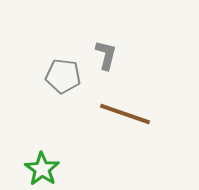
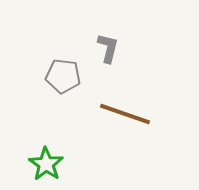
gray L-shape: moved 2 px right, 7 px up
green star: moved 4 px right, 5 px up
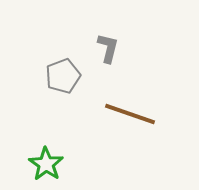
gray pentagon: rotated 28 degrees counterclockwise
brown line: moved 5 px right
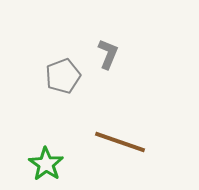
gray L-shape: moved 6 px down; rotated 8 degrees clockwise
brown line: moved 10 px left, 28 px down
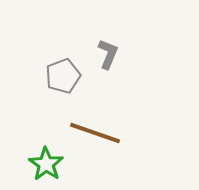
brown line: moved 25 px left, 9 px up
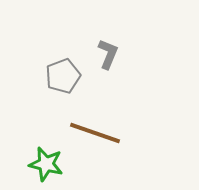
green star: rotated 20 degrees counterclockwise
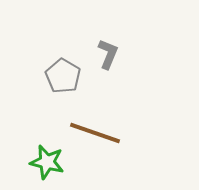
gray pentagon: rotated 20 degrees counterclockwise
green star: moved 1 px right, 2 px up
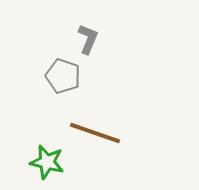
gray L-shape: moved 20 px left, 15 px up
gray pentagon: rotated 12 degrees counterclockwise
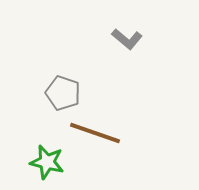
gray L-shape: moved 39 px right; rotated 108 degrees clockwise
gray pentagon: moved 17 px down
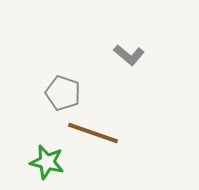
gray L-shape: moved 2 px right, 16 px down
brown line: moved 2 px left
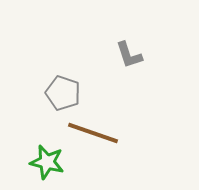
gray L-shape: rotated 32 degrees clockwise
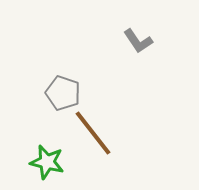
gray L-shape: moved 9 px right, 14 px up; rotated 16 degrees counterclockwise
brown line: rotated 33 degrees clockwise
